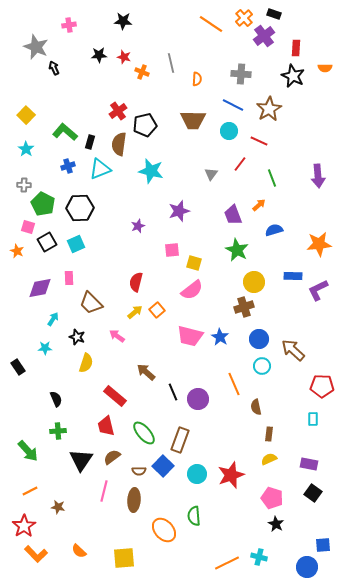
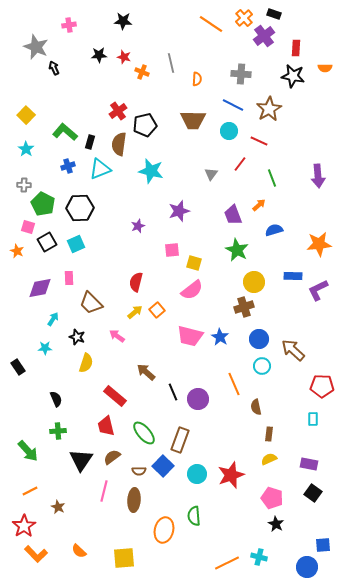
black star at (293, 76): rotated 15 degrees counterclockwise
brown star at (58, 507): rotated 16 degrees clockwise
orange ellipse at (164, 530): rotated 55 degrees clockwise
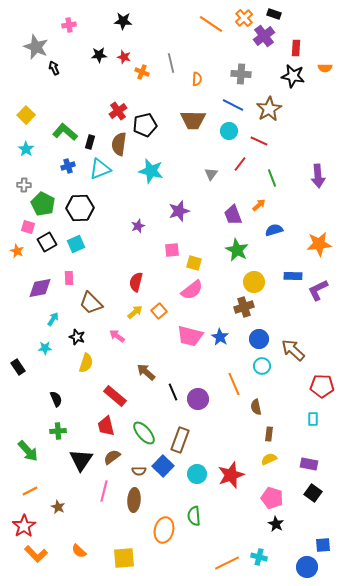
orange square at (157, 310): moved 2 px right, 1 px down
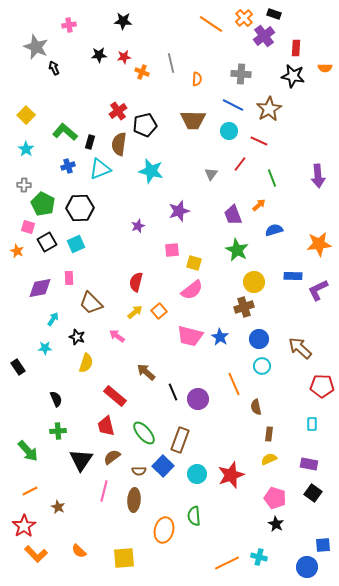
red star at (124, 57): rotated 24 degrees counterclockwise
brown arrow at (293, 350): moved 7 px right, 2 px up
cyan rectangle at (313, 419): moved 1 px left, 5 px down
pink pentagon at (272, 498): moved 3 px right
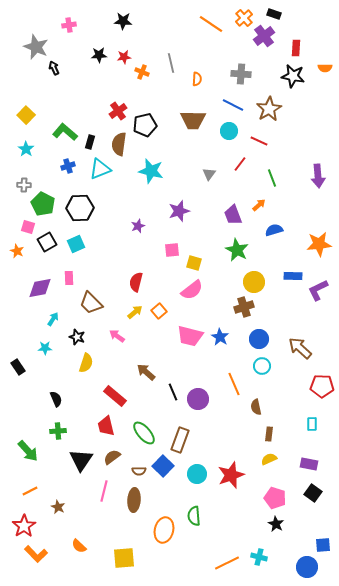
gray triangle at (211, 174): moved 2 px left
orange semicircle at (79, 551): moved 5 px up
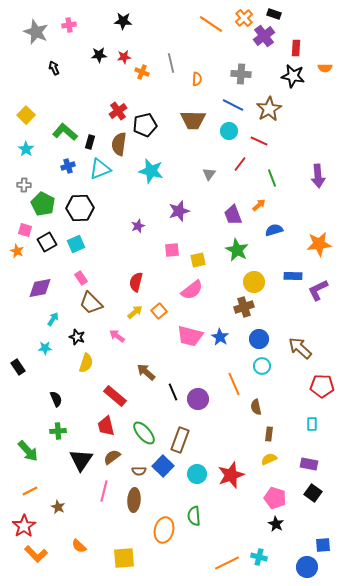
gray star at (36, 47): moved 15 px up
pink square at (28, 227): moved 3 px left, 3 px down
yellow square at (194, 263): moved 4 px right, 3 px up; rotated 28 degrees counterclockwise
pink rectangle at (69, 278): moved 12 px right; rotated 32 degrees counterclockwise
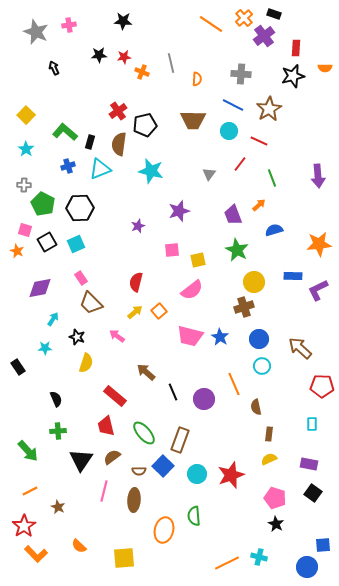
black star at (293, 76): rotated 25 degrees counterclockwise
purple circle at (198, 399): moved 6 px right
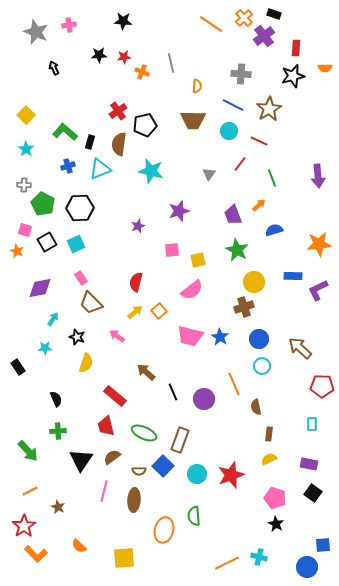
orange semicircle at (197, 79): moved 7 px down
green ellipse at (144, 433): rotated 25 degrees counterclockwise
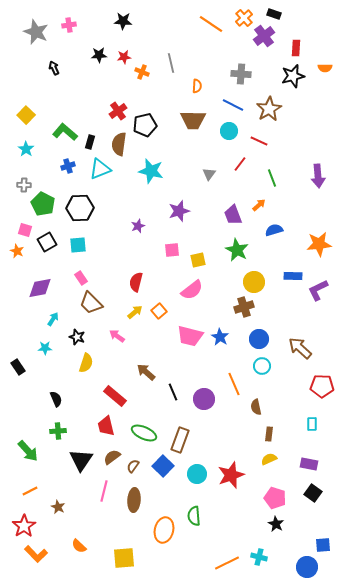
cyan square at (76, 244): moved 2 px right, 1 px down; rotated 18 degrees clockwise
brown semicircle at (139, 471): moved 6 px left, 5 px up; rotated 128 degrees clockwise
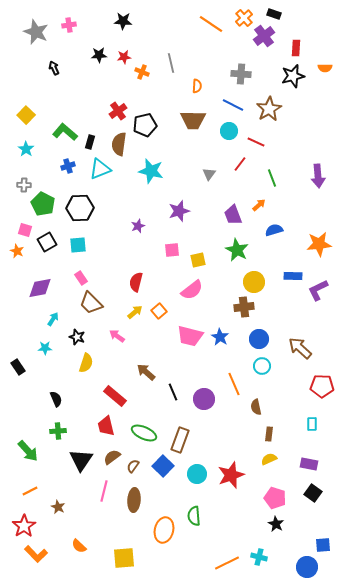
red line at (259, 141): moved 3 px left, 1 px down
brown cross at (244, 307): rotated 12 degrees clockwise
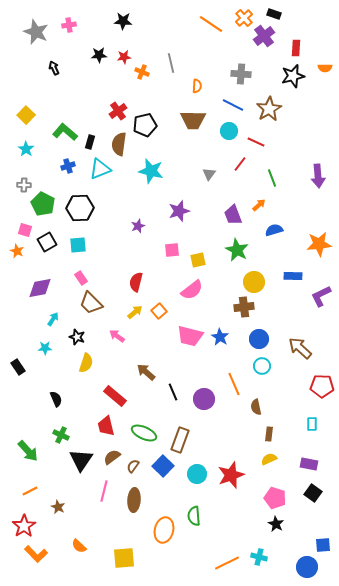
purple L-shape at (318, 290): moved 3 px right, 6 px down
green cross at (58, 431): moved 3 px right, 4 px down; rotated 28 degrees clockwise
